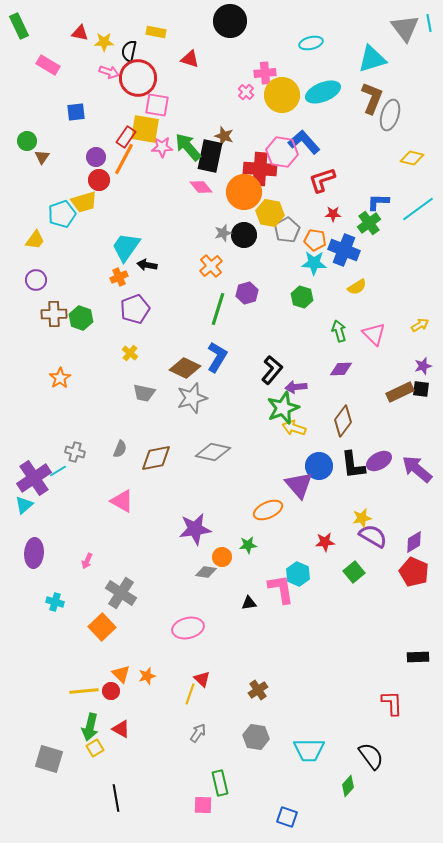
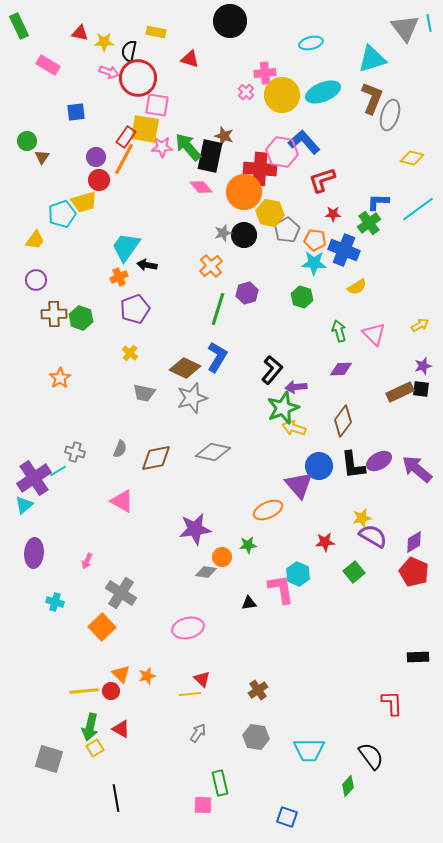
yellow line at (190, 694): rotated 65 degrees clockwise
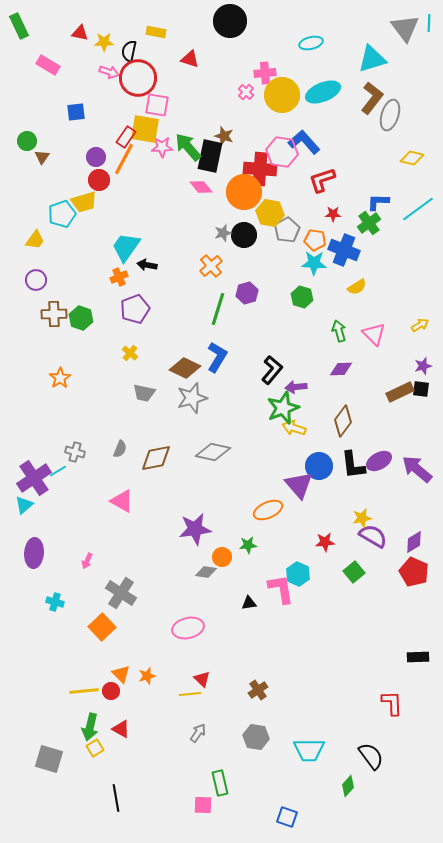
cyan line at (429, 23): rotated 12 degrees clockwise
brown L-shape at (372, 98): rotated 16 degrees clockwise
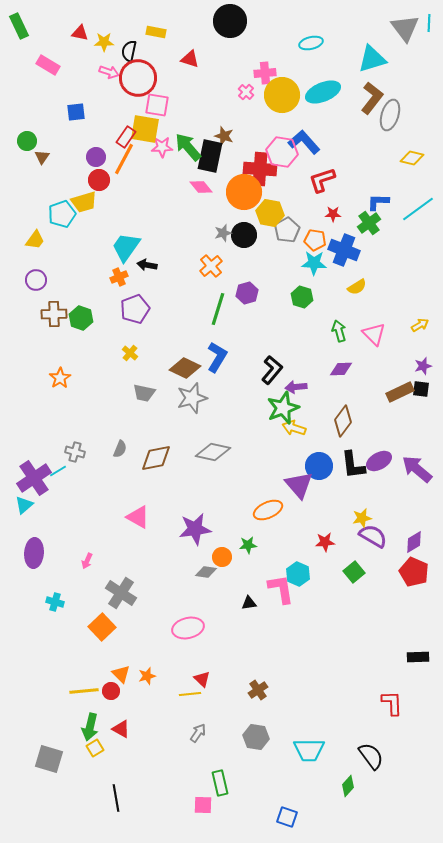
pink triangle at (122, 501): moved 16 px right, 16 px down
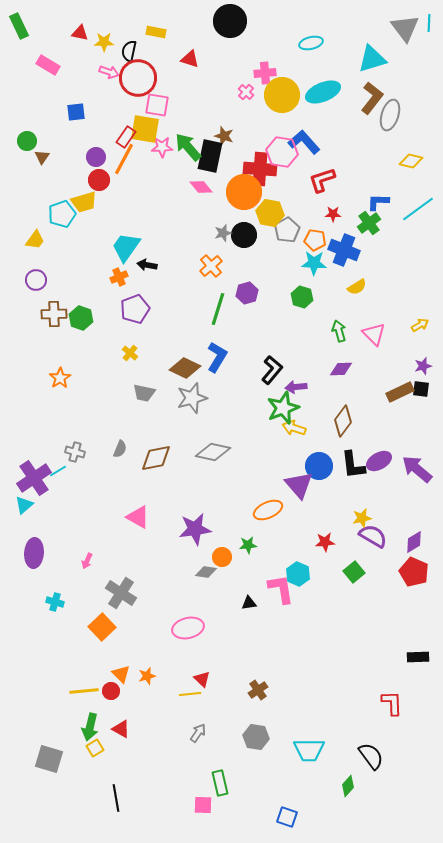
yellow diamond at (412, 158): moved 1 px left, 3 px down
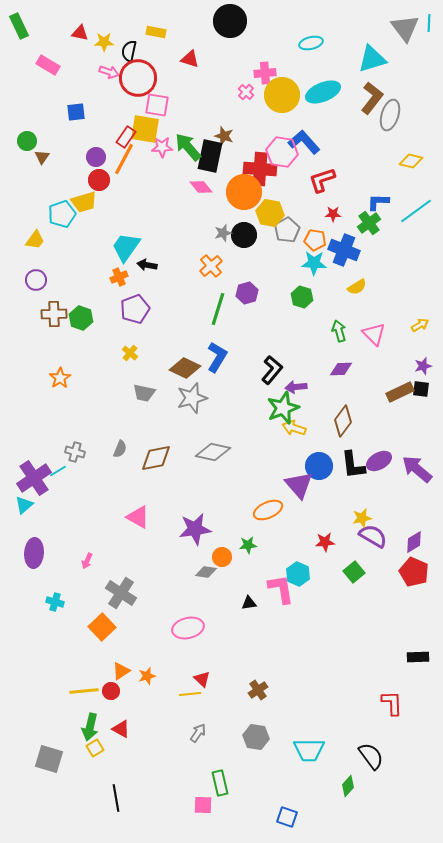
cyan line at (418, 209): moved 2 px left, 2 px down
orange triangle at (121, 674): moved 3 px up; rotated 42 degrees clockwise
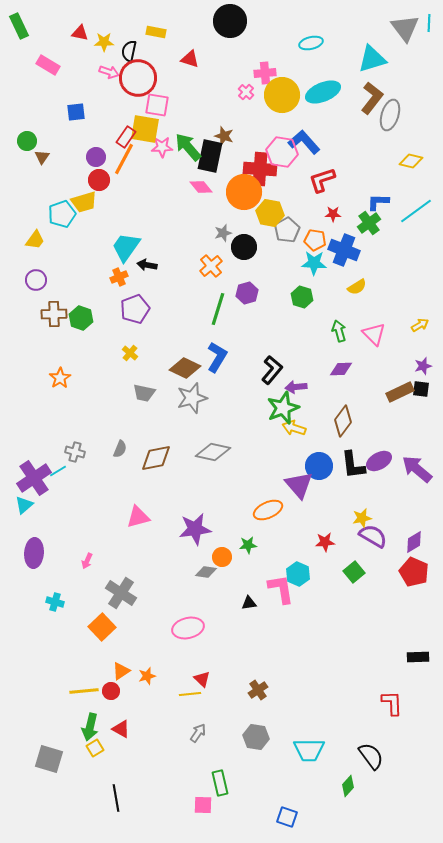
black circle at (244, 235): moved 12 px down
pink triangle at (138, 517): rotated 45 degrees counterclockwise
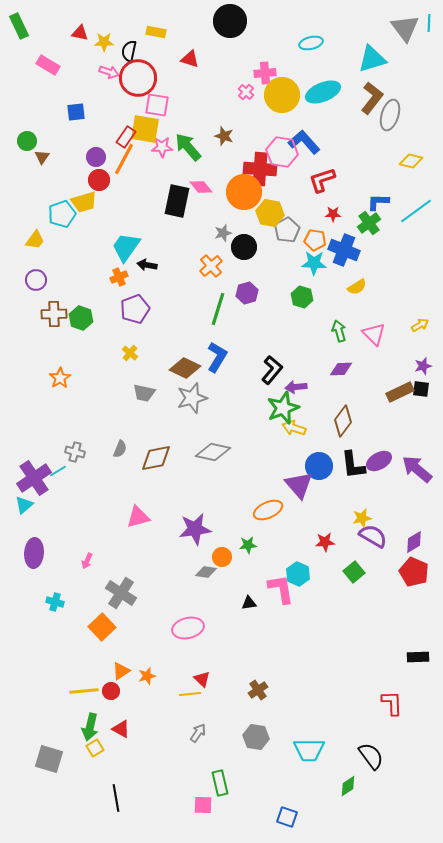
black rectangle at (210, 156): moved 33 px left, 45 px down
green diamond at (348, 786): rotated 15 degrees clockwise
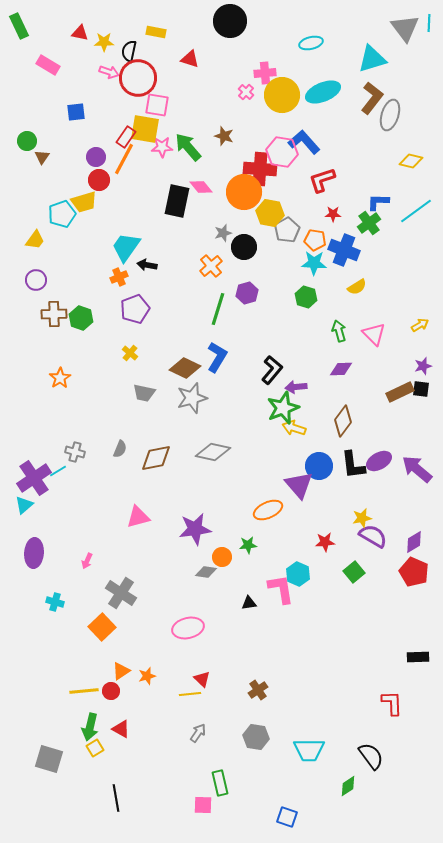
green hexagon at (302, 297): moved 4 px right
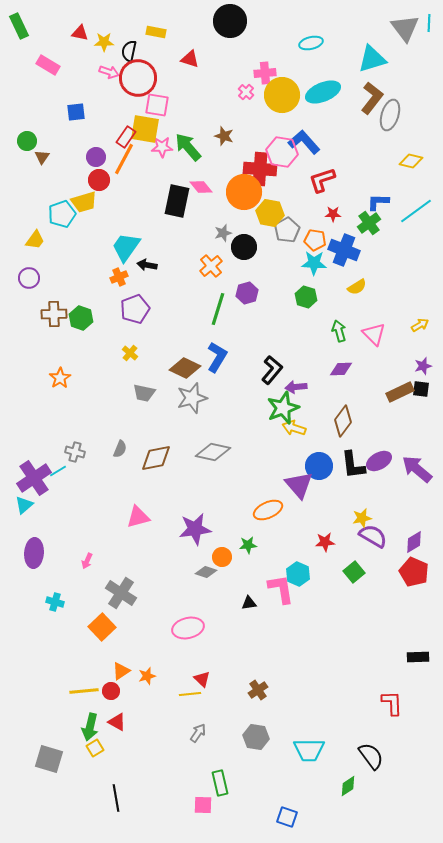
purple circle at (36, 280): moved 7 px left, 2 px up
gray diamond at (206, 572): rotated 10 degrees clockwise
red triangle at (121, 729): moved 4 px left, 7 px up
